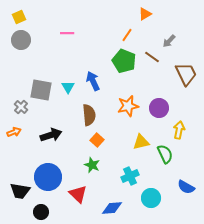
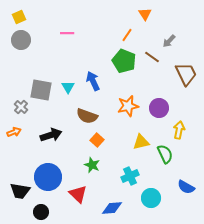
orange triangle: rotated 32 degrees counterclockwise
brown semicircle: moved 2 px left, 1 px down; rotated 115 degrees clockwise
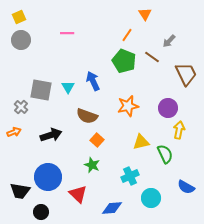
purple circle: moved 9 px right
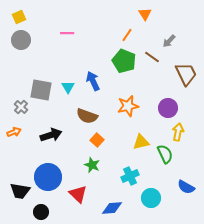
yellow arrow: moved 1 px left, 2 px down
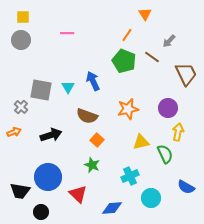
yellow square: moved 4 px right; rotated 24 degrees clockwise
orange star: moved 3 px down
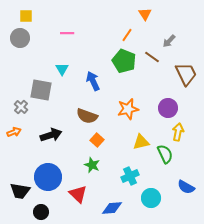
yellow square: moved 3 px right, 1 px up
gray circle: moved 1 px left, 2 px up
cyan triangle: moved 6 px left, 18 px up
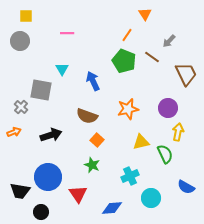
gray circle: moved 3 px down
red triangle: rotated 12 degrees clockwise
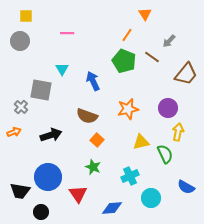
brown trapezoid: rotated 65 degrees clockwise
green star: moved 1 px right, 2 px down
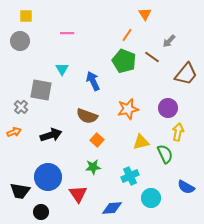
green star: rotated 28 degrees counterclockwise
